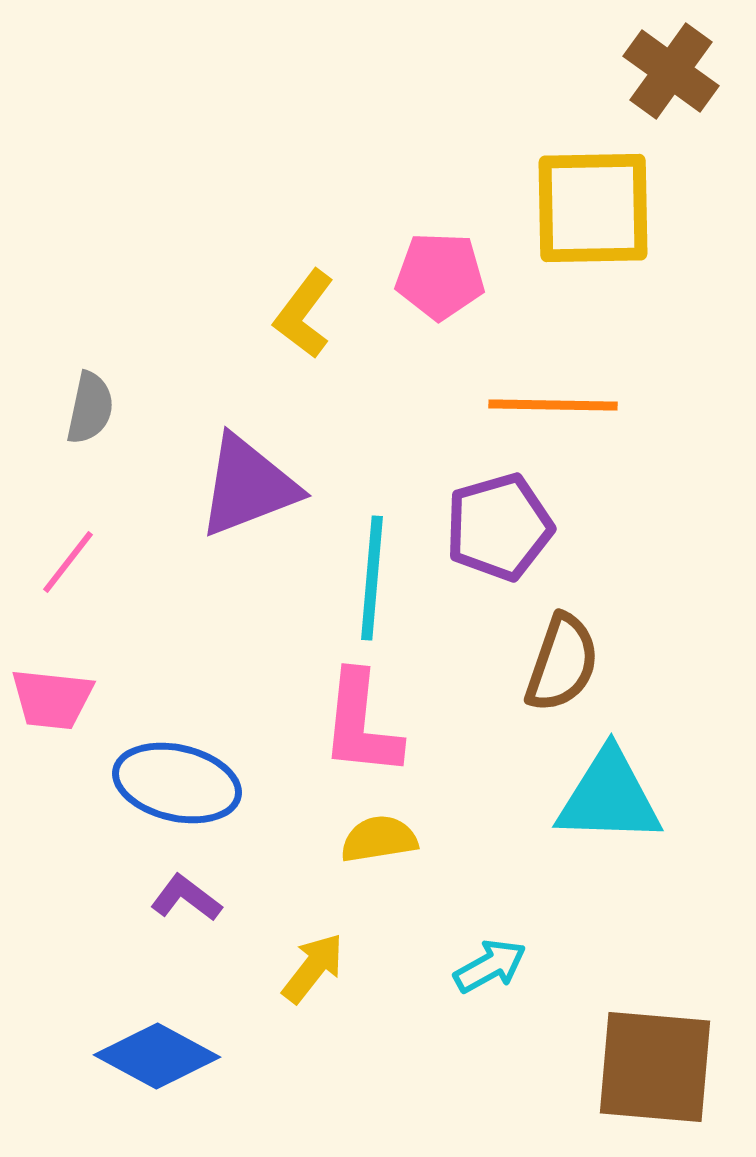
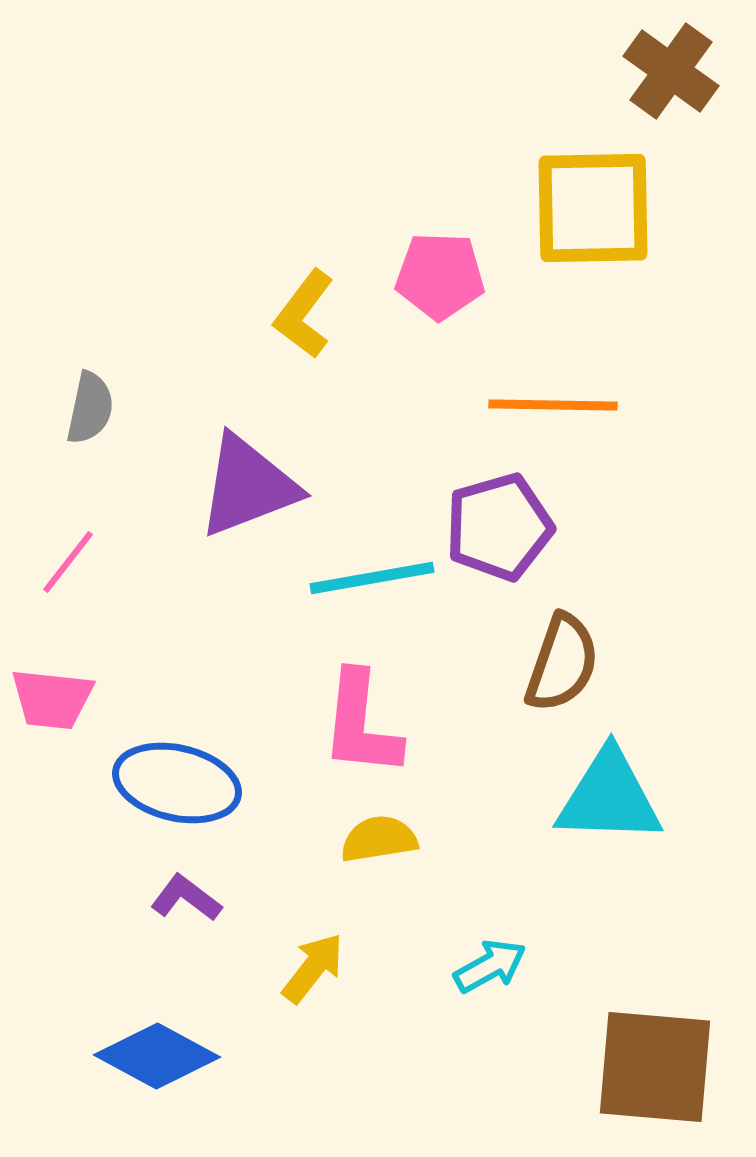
cyan line: rotated 75 degrees clockwise
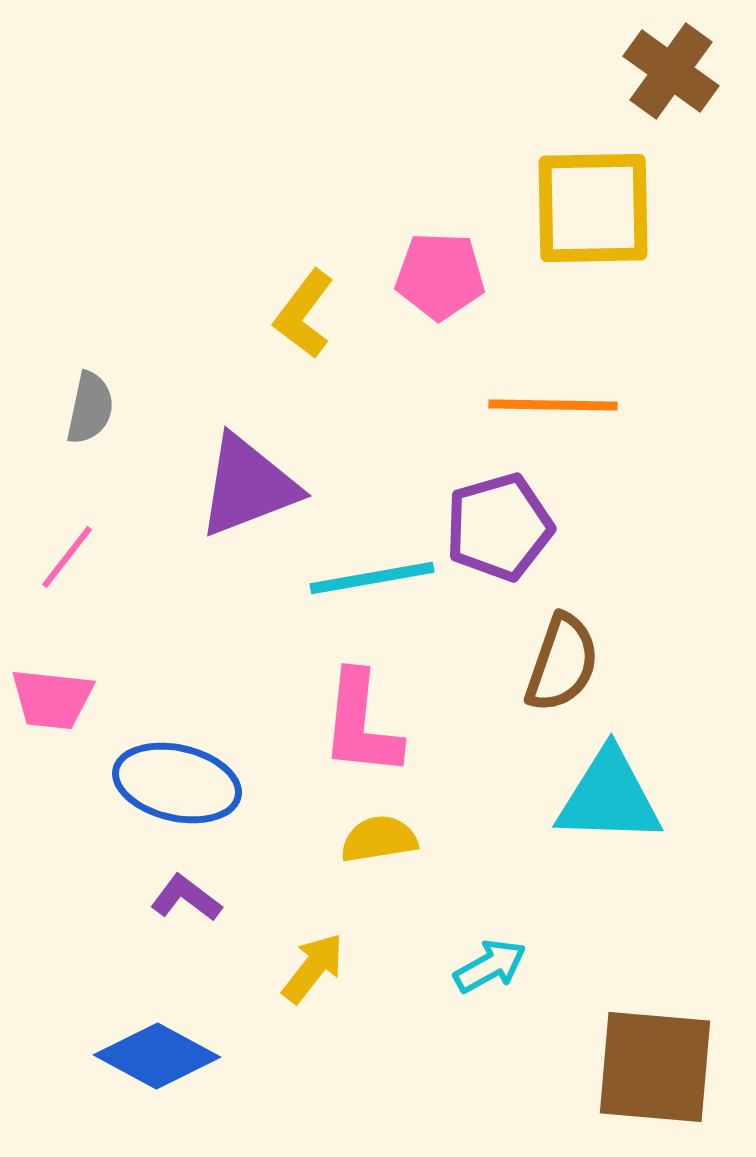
pink line: moved 1 px left, 5 px up
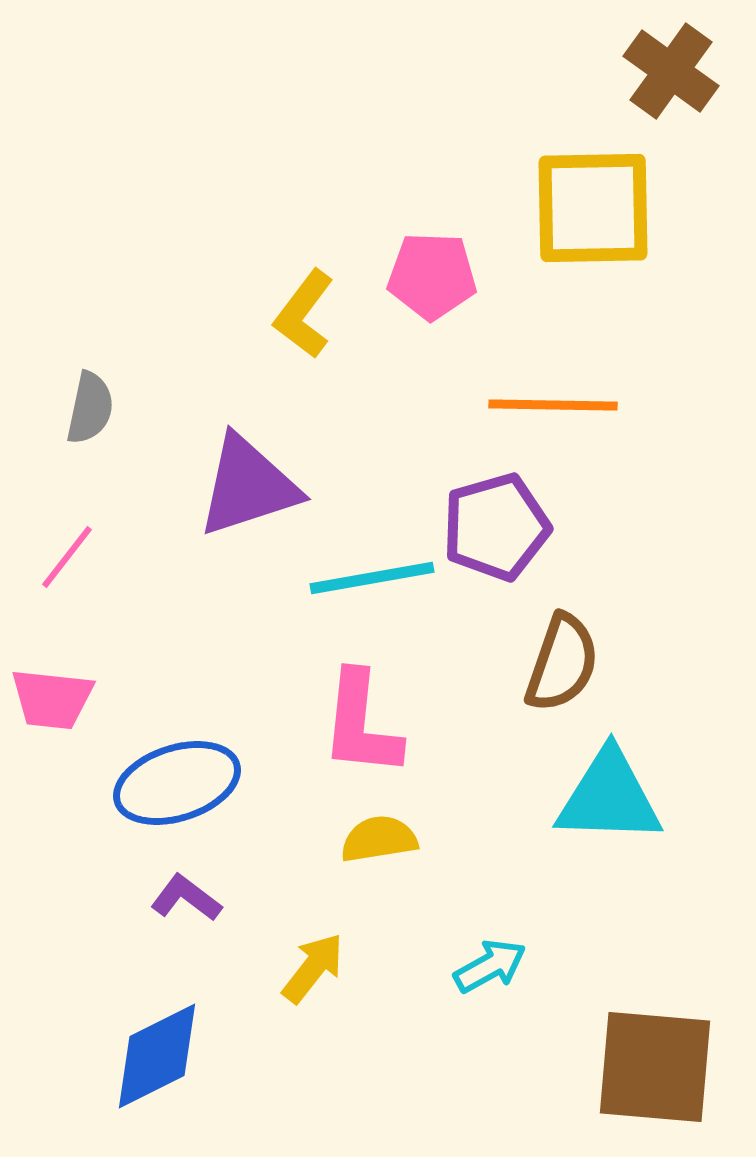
pink pentagon: moved 8 px left
purple triangle: rotated 3 degrees clockwise
purple pentagon: moved 3 px left
blue ellipse: rotated 31 degrees counterclockwise
blue diamond: rotated 55 degrees counterclockwise
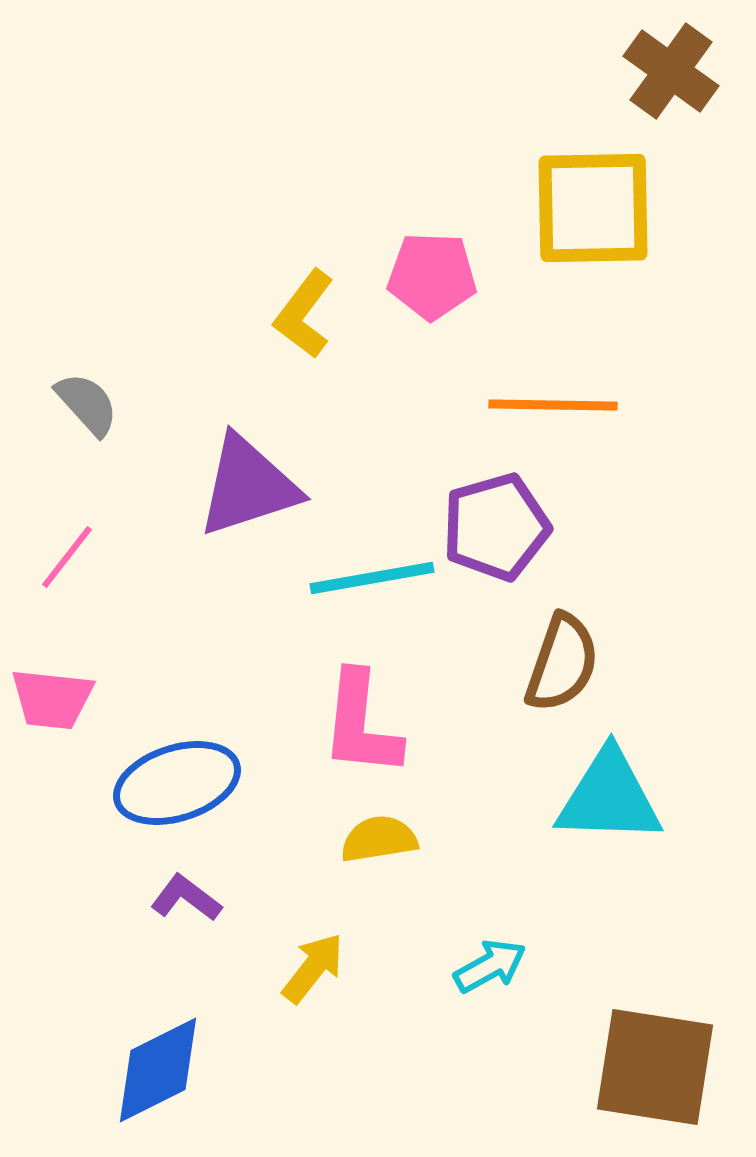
gray semicircle: moved 3 px left, 4 px up; rotated 54 degrees counterclockwise
blue diamond: moved 1 px right, 14 px down
brown square: rotated 4 degrees clockwise
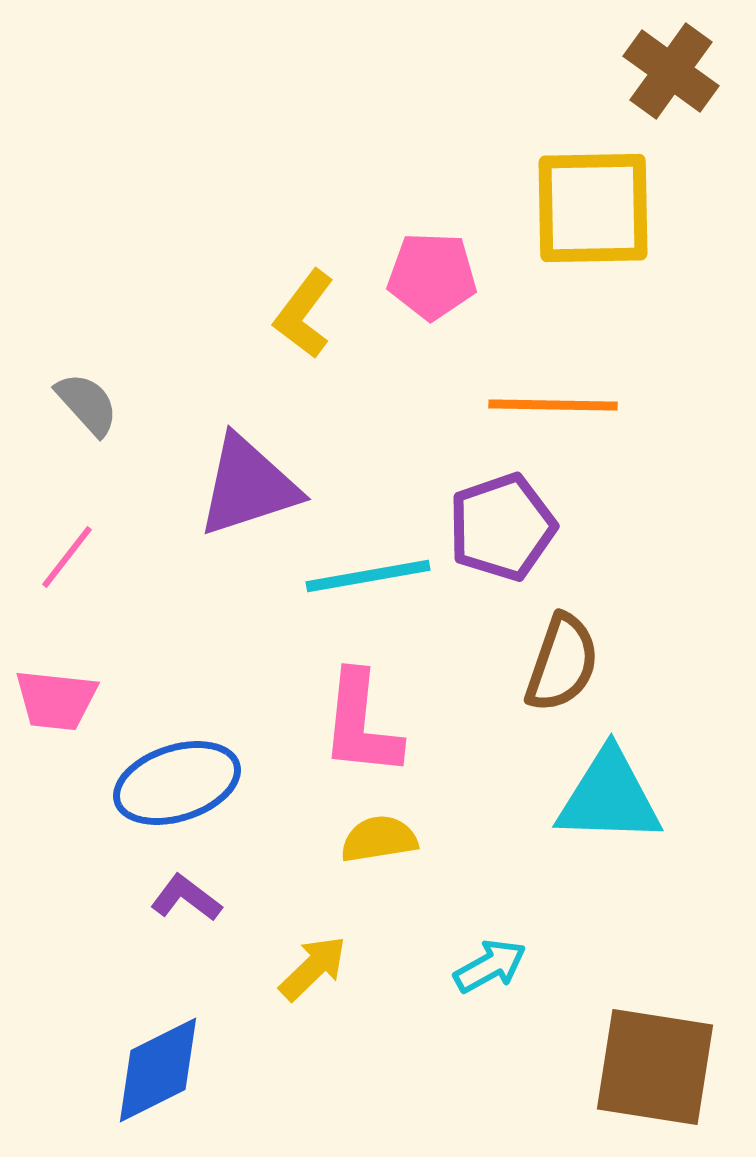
purple pentagon: moved 6 px right; rotated 3 degrees counterclockwise
cyan line: moved 4 px left, 2 px up
pink trapezoid: moved 4 px right, 1 px down
yellow arrow: rotated 8 degrees clockwise
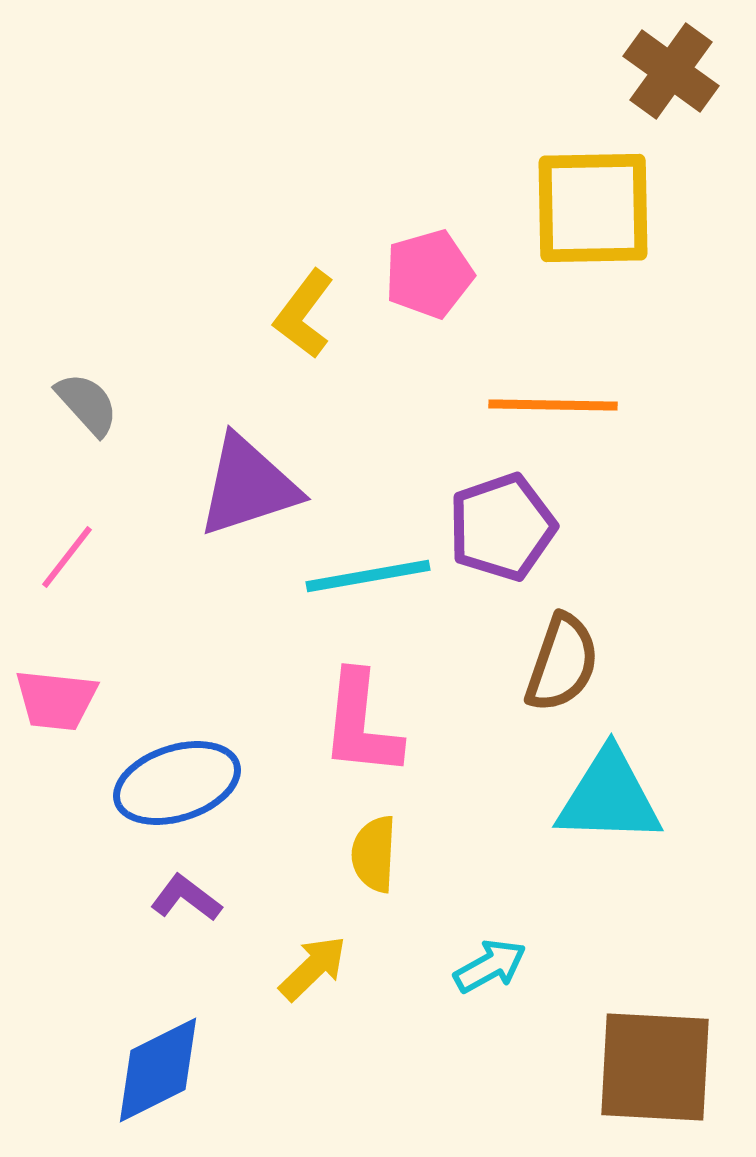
pink pentagon: moved 3 px left, 2 px up; rotated 18 degrees counterclockwise
yellow semicircle: moved 5 px left, 15 px down; rotated 78 degrees counterclockwise
brown square: rotated 6 degrees counterclockwise
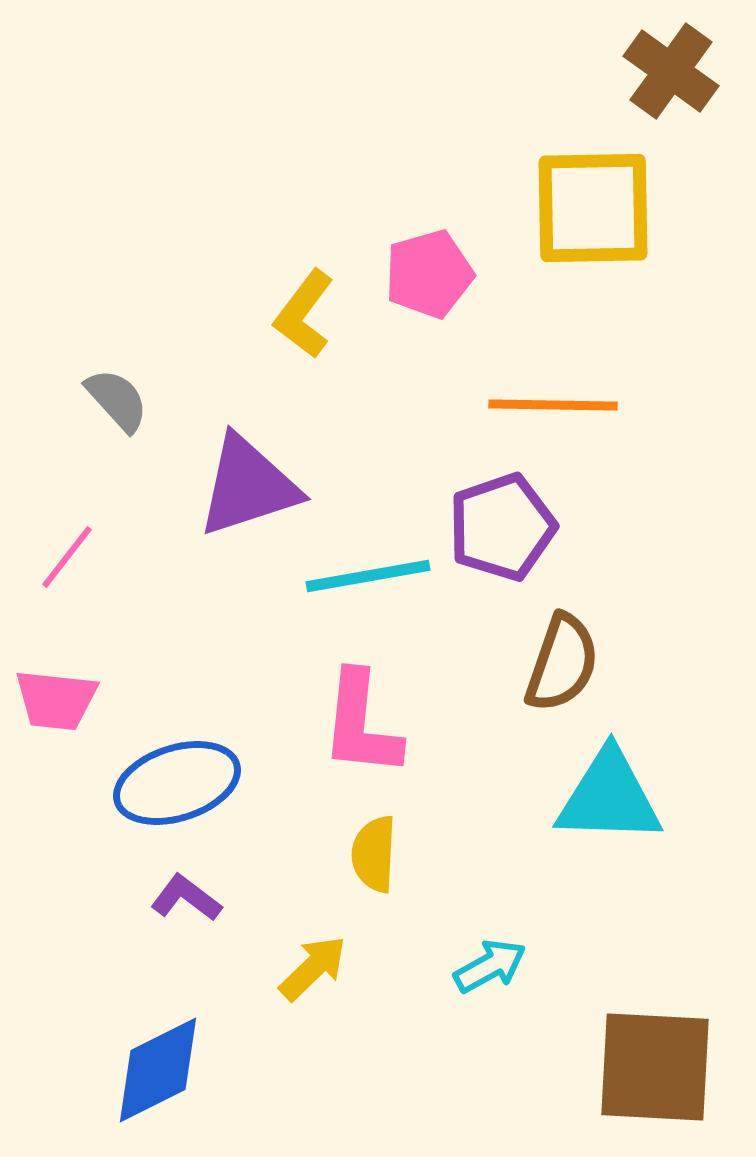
gray semicircle: moved 30 px right, 4 px up
